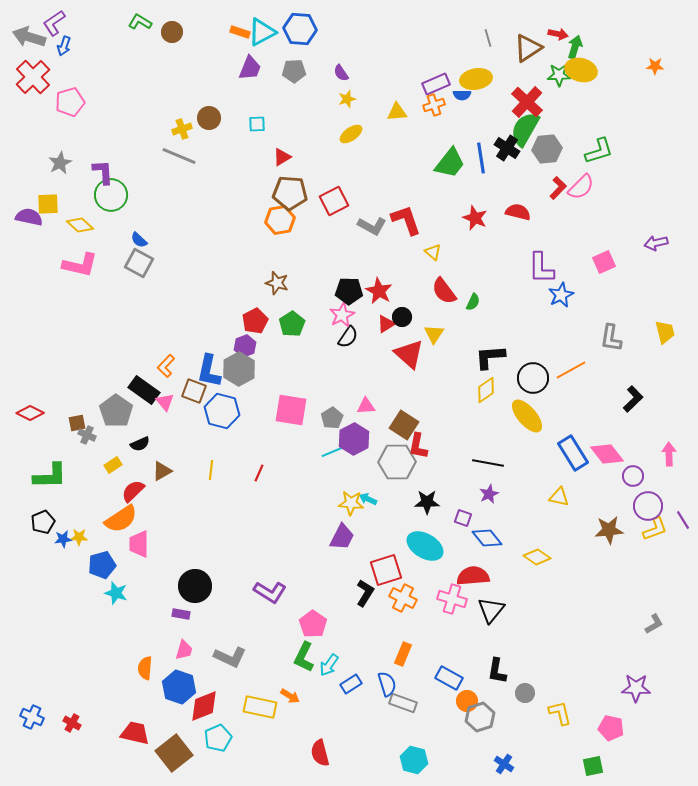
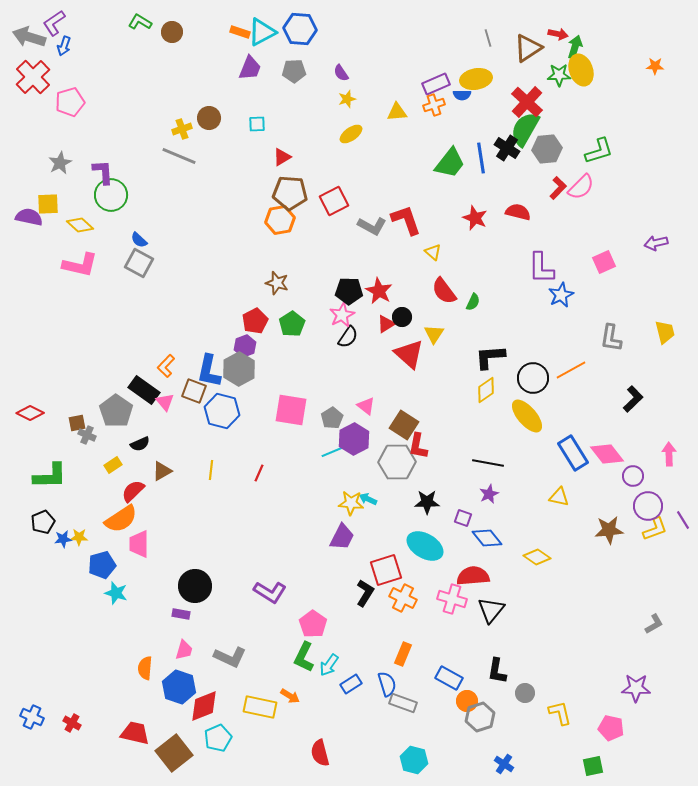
yellow ellipse at (581, 70): rotated 56 degrees clockwise
pink triangle at (366, 406): rotated 42 degrees clockwise
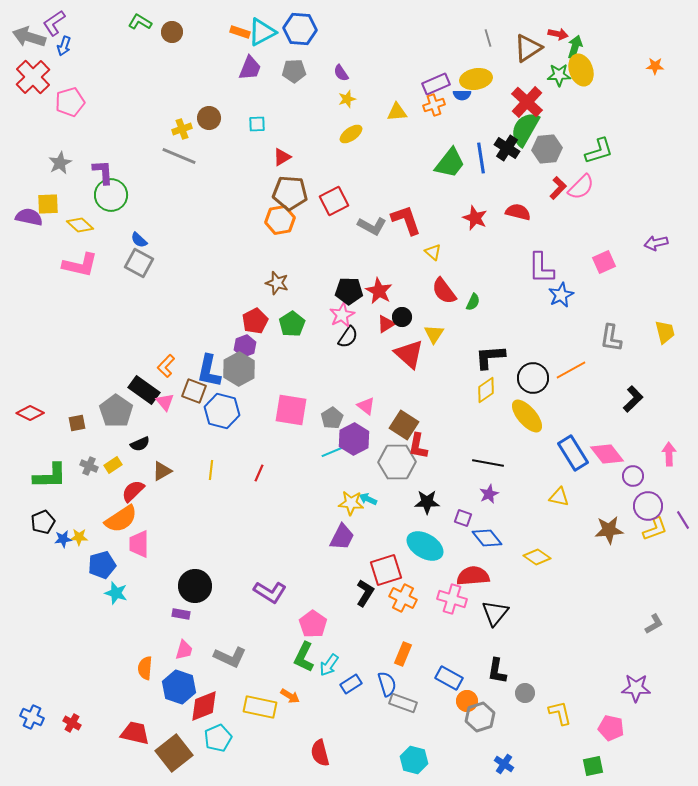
gray cross at (87, 435): moved 2 px right, 31 px down
black triangle at (491, 610): moved 4 px right, 3 px down
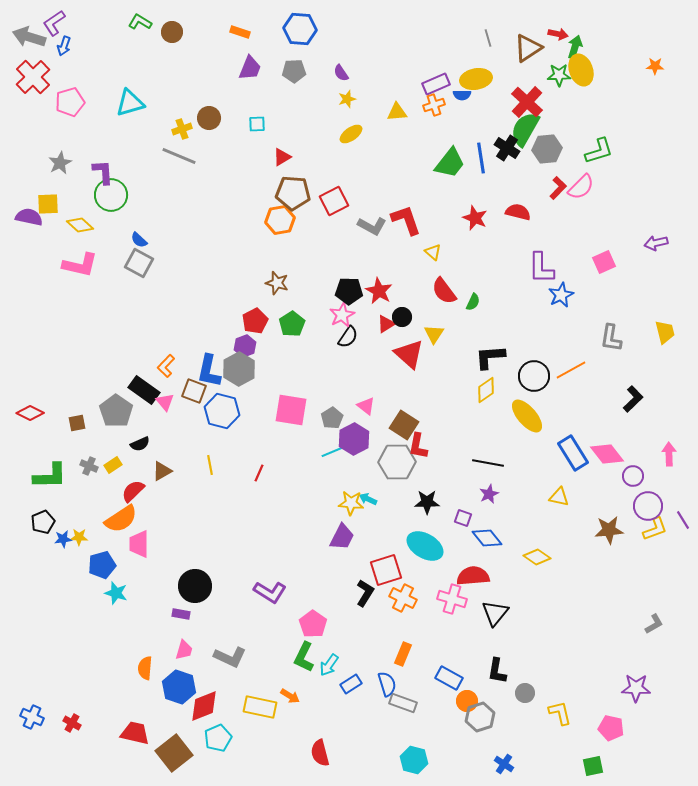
cyan triangle at (262, 32): moved 132 px left, 71 px down; rotated 12 degrees clockwise
brown pentagon at (290, 193): moved 3 px right
black circle at (533, 378): moved 1 px right, 2 px up
yellow line at (211, 470): moved 1 px left, 5 px up; rotated 18 degrees counterclockwise
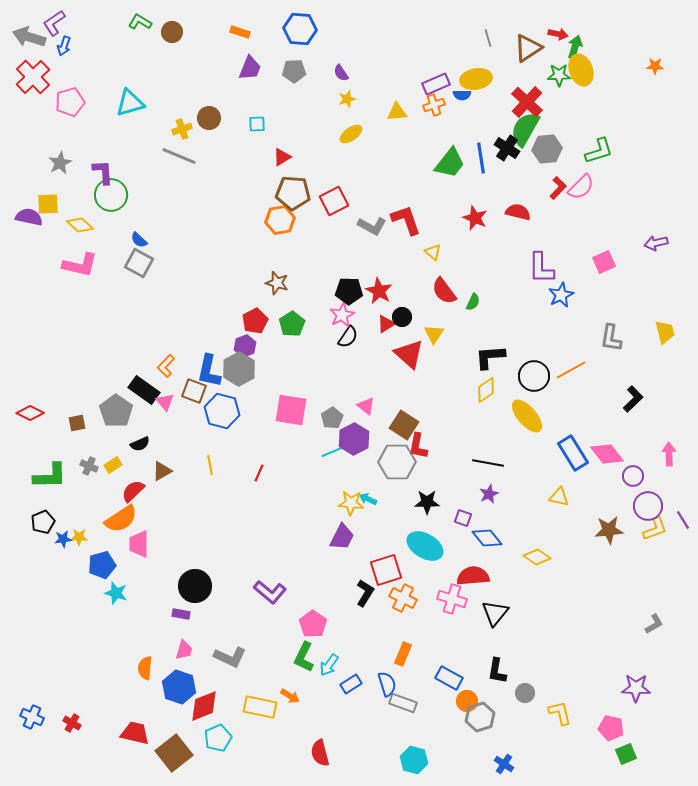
purple L-shape at (270, 592): rotated 8 degrees clockwise
green square at (593, 766): moved 33 px right, 12 px up; rotated 10 degrees counterclockwise
